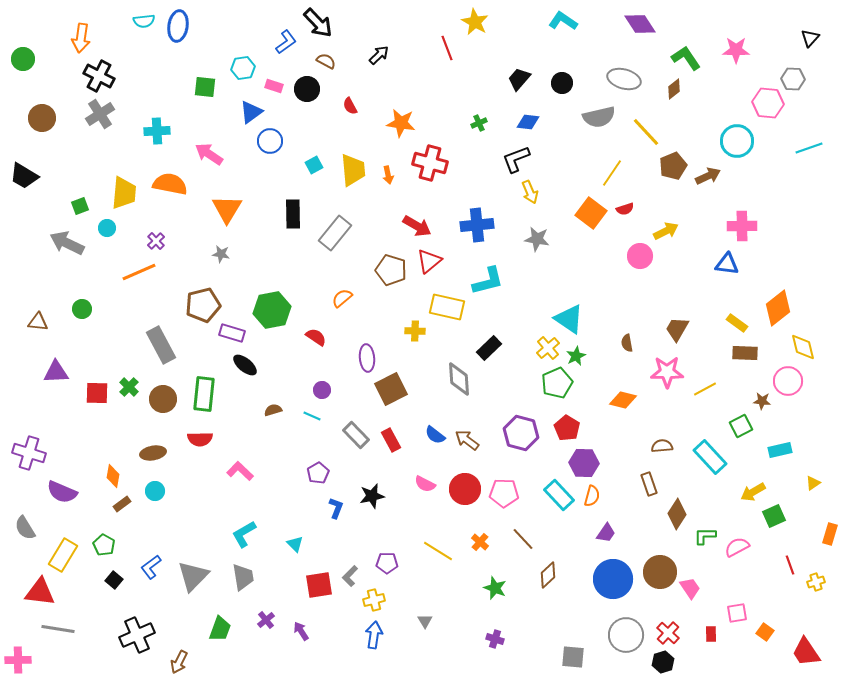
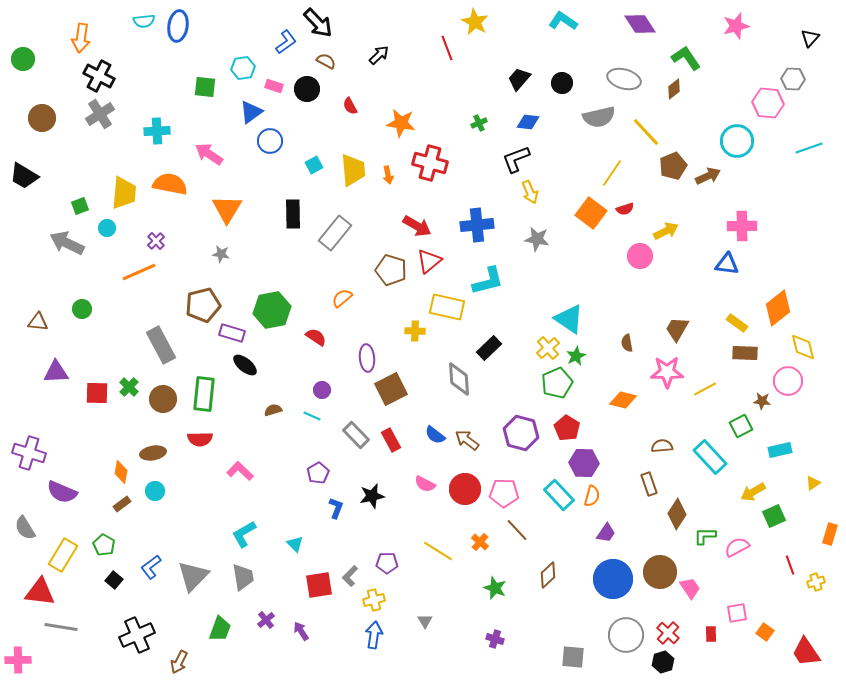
pink star at (736, 50): moved 24 px up; rotated 16 degrees counterclockwise
orange diamond at (113, 476): moved 8 px right, 4 px up
brown line at (523, 539): moved 6 px left, 9 px up
gray line at (58, 629): moved 3 px right, 2 px up
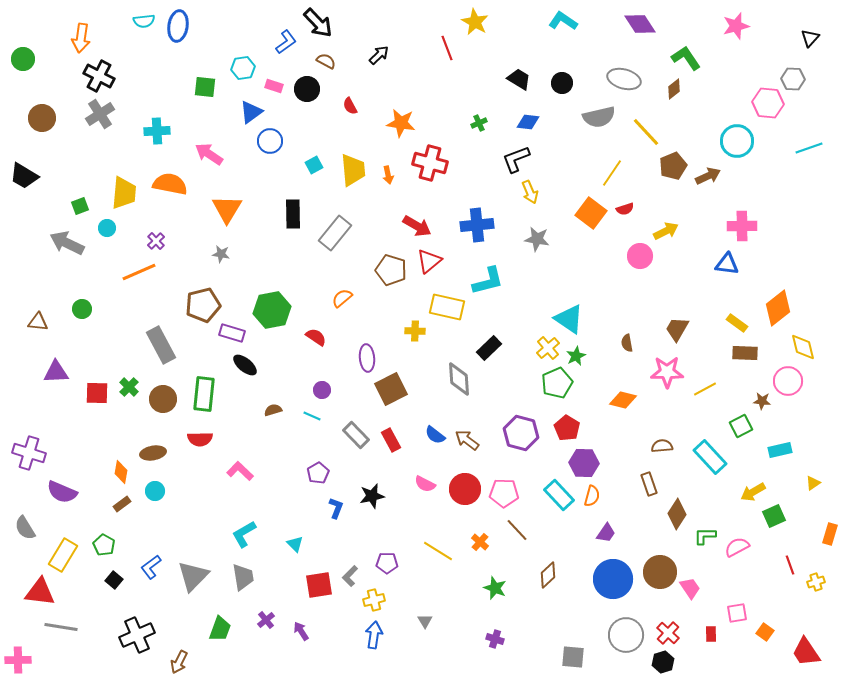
black trapezoid at (519, 79): rotated 80 degrees clockwise
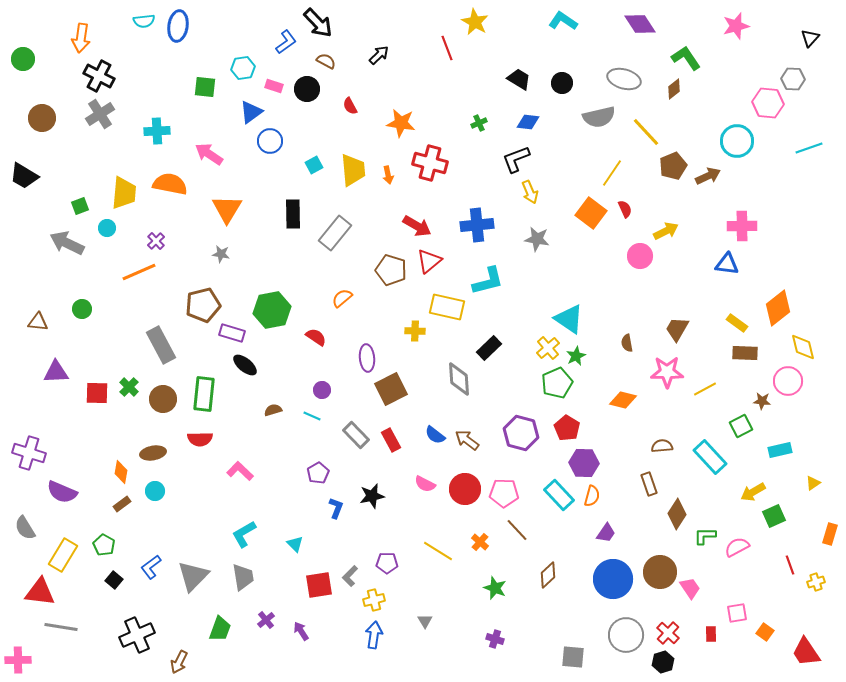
red semicircle at (625, 209): rotated 96 degrees counterclockwise
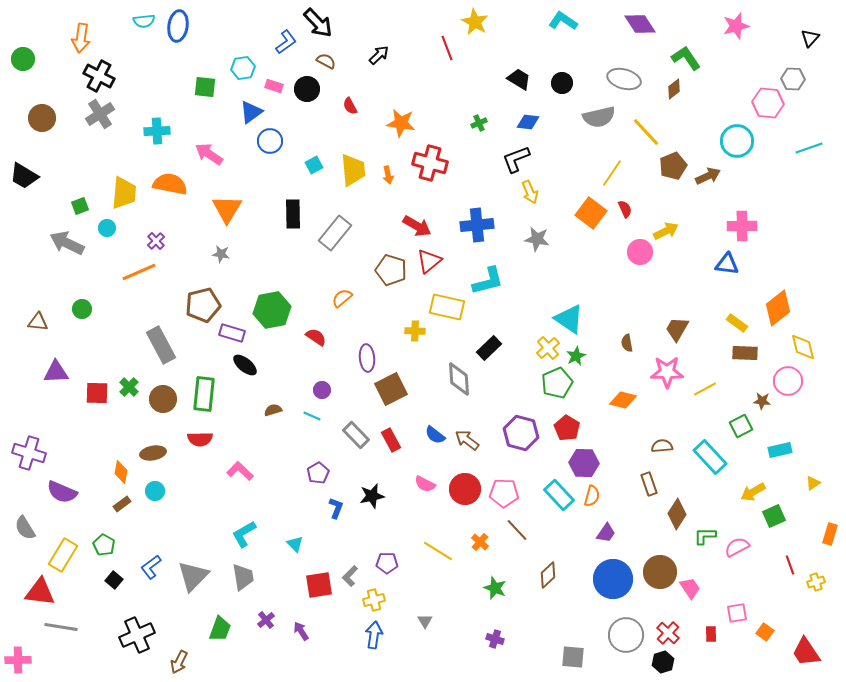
pink circle at (640, 256): moved 4 px up
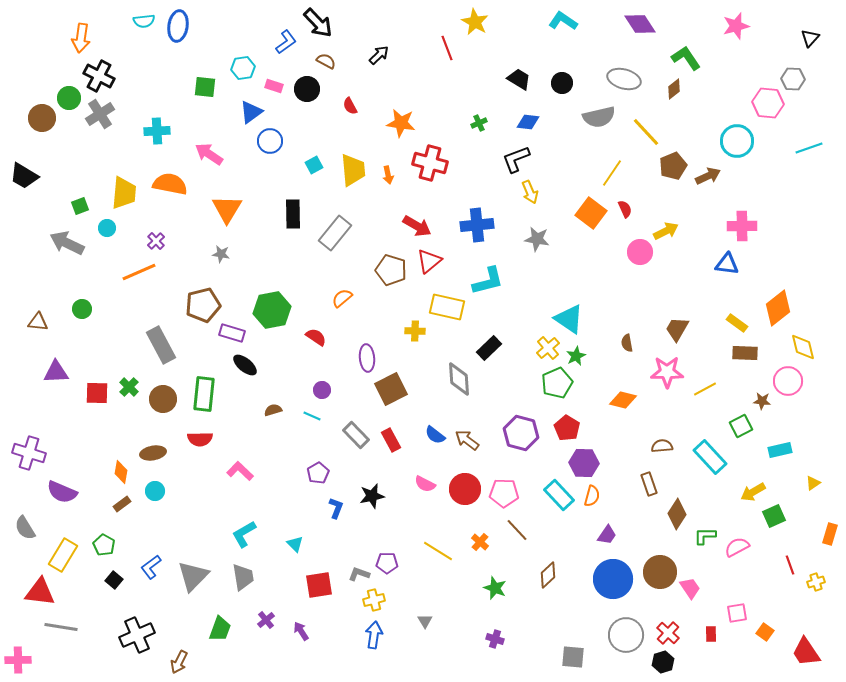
green circle at (23, 59): moved 46 px right, 39 px down
purple trapezoid at (606, 533): moved 1 px right, 2 px down
gray L-shape at (350, 576): moved 9 px right, 2 px up; rotated 65 degrees clockwise
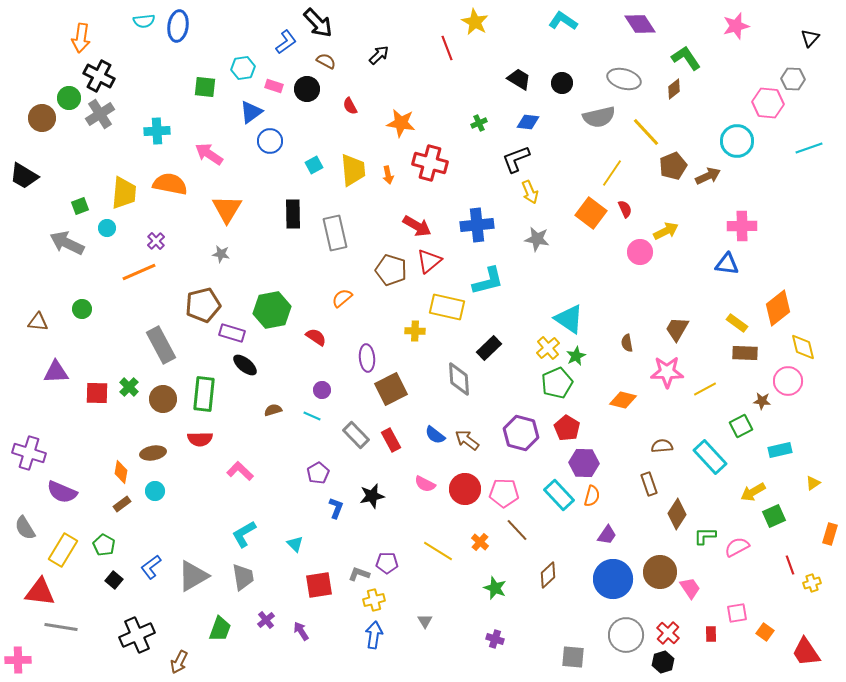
gray rectangle at (335, 233): rotated 52 degrees counterclockwise
yellow rectangle at (63, 555): moved 5 px up
gray triangle at (193, 576): rotated 16 degrees clockwise
yellow cross at (816, 582): moved 4 px left, 1 px down
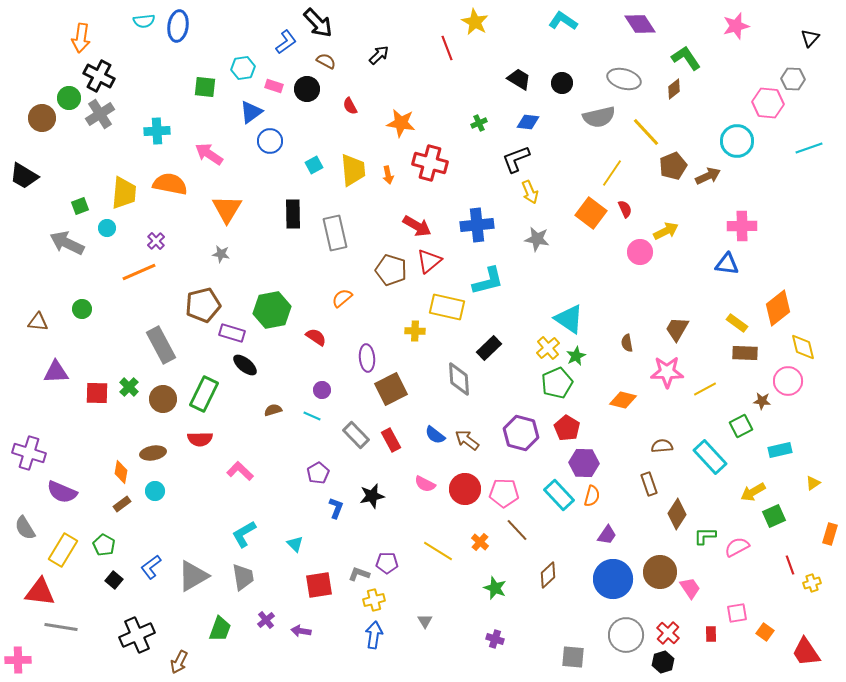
green rectangle at (204, 394): rotated 20 degrees clockwise
purple arrow at (301, 631): rotated 48 degrees counterclockwise
